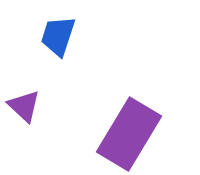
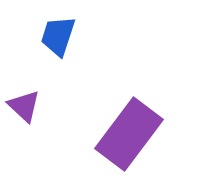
purple rectangle: rotated 6 degrees clockwise
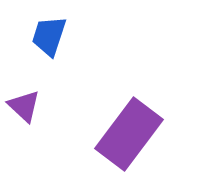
blue trapezoid: moved 9 px left
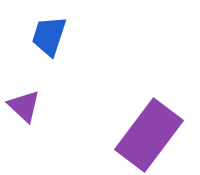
purple rectangle: moved 20 px right, 1 px down
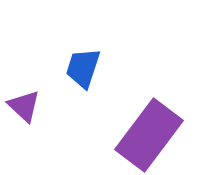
blue trapezoid: moved 34 px right, 32 px down
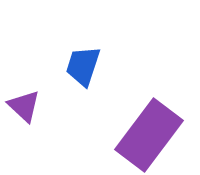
blue trapezoid: moved 2 px up
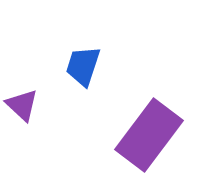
purple triangle: moved 2 px left, 1 px up
